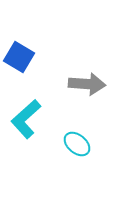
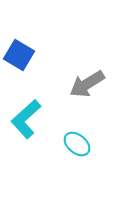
blue square: moved 2 px up
gray arrow: rotated 144 degrees clockwise
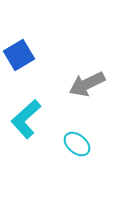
blue square: rotated 28 degrees clockwise
gray arrow: rotated 6 degrees clockwise
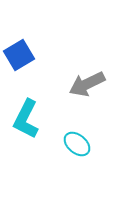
cyan L-shape: rotated 21 degrees counterclockwise
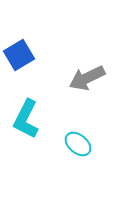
gray arrow: moved 6 px up
cyan ellipse: moved 1 px right
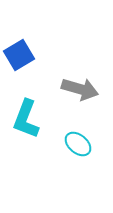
gray arrow: moved 7 px left, 11 px down; rotated 138 degrees counterclockwise
cyan L-shape: rotated 6 degrees counterclockwise
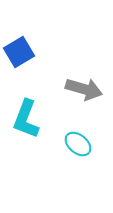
blue square: moved 3 px up
gray arrow: moved 4 px right
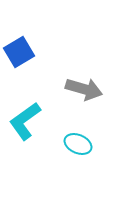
cyan L-shape: moved 1 px left, 2 px down; rotated 33 degrees clockwise
cyan ellipse: rotated 16 degrees counterclockwise
